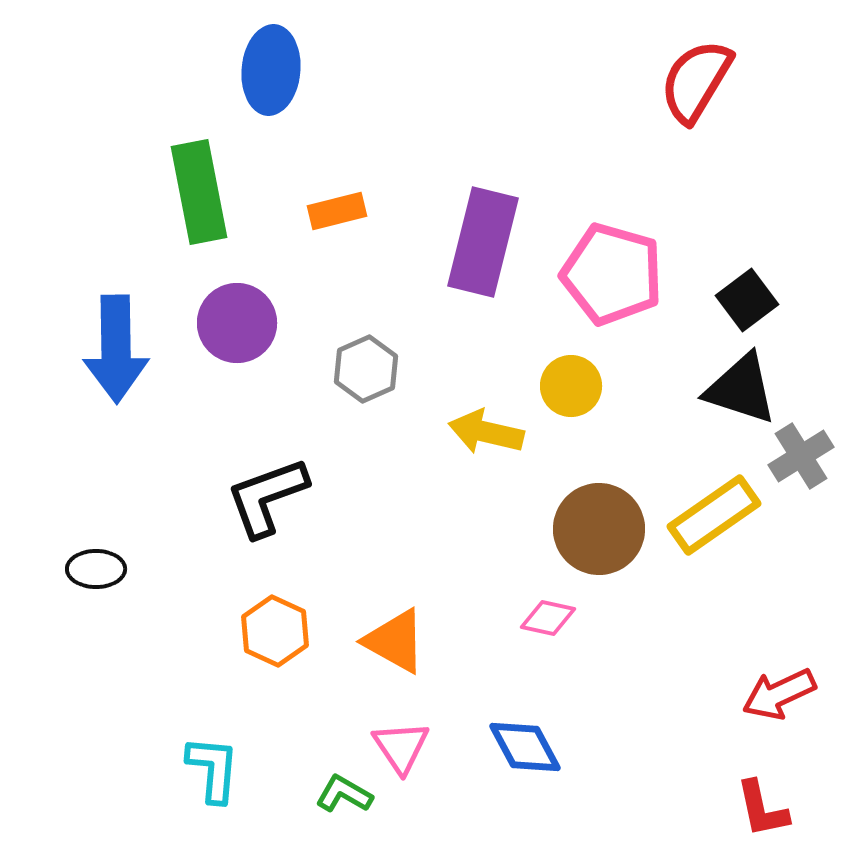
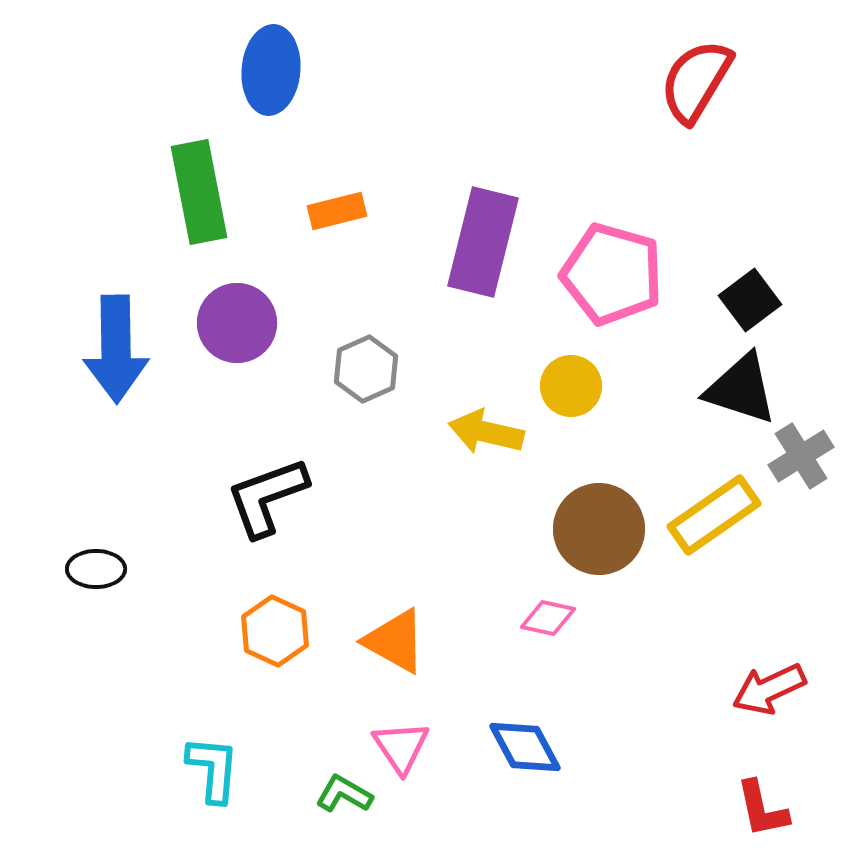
black square: moved 3 px right
red arrow: moved 10 px left, 5 px up
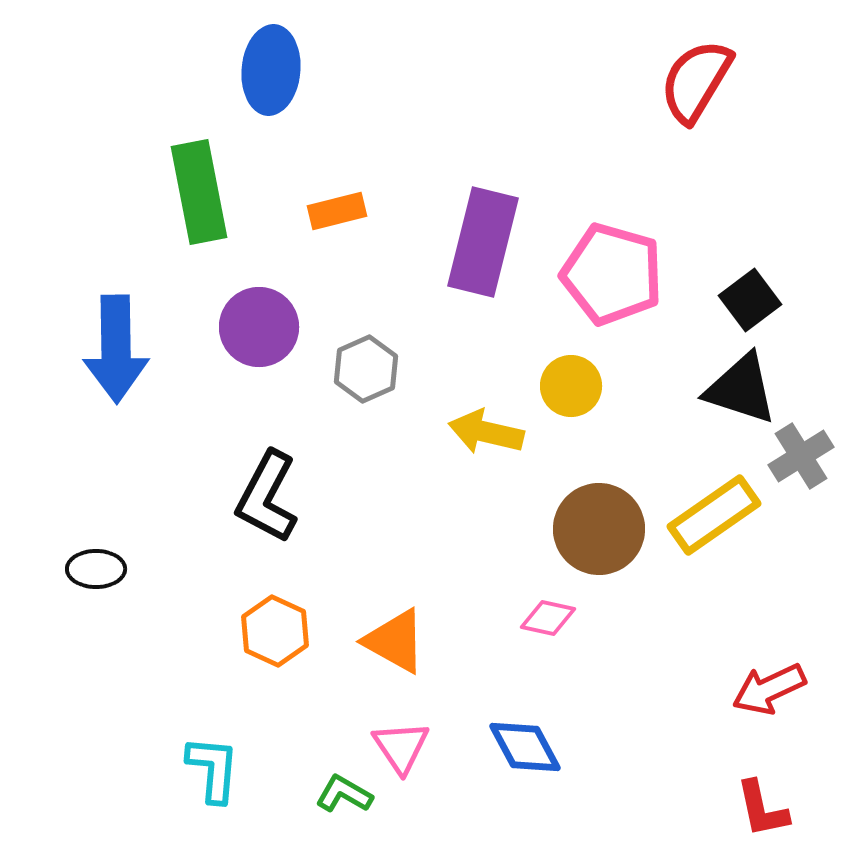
purple circle: moved 22 px right, 4 px down
black L-shape: rotated 42 degrees counterclockwise
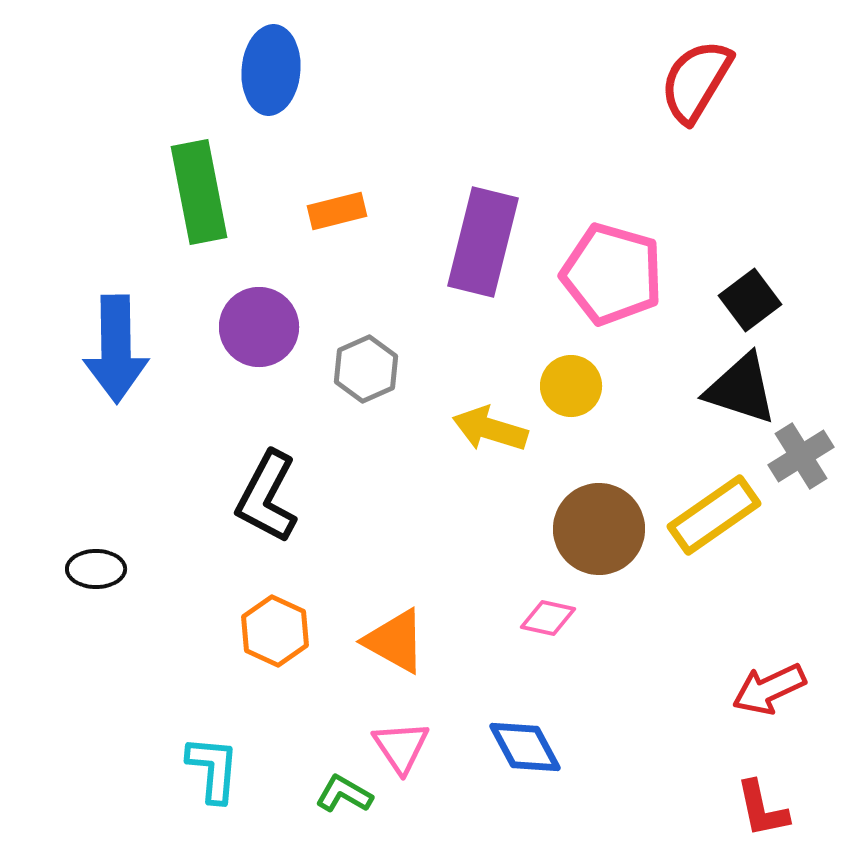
yellow arrow: moved 4 px right, 3 px up; rotated 4 degrees clockwise
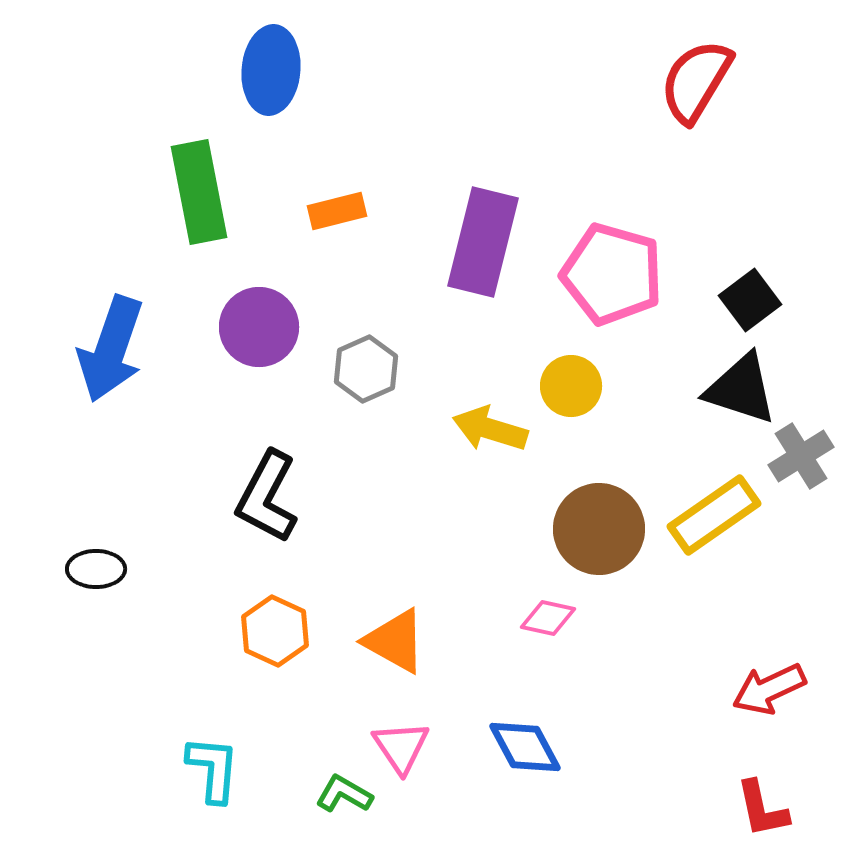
blue arrow: moved 5 px left; rotated 20 degrees clockwise
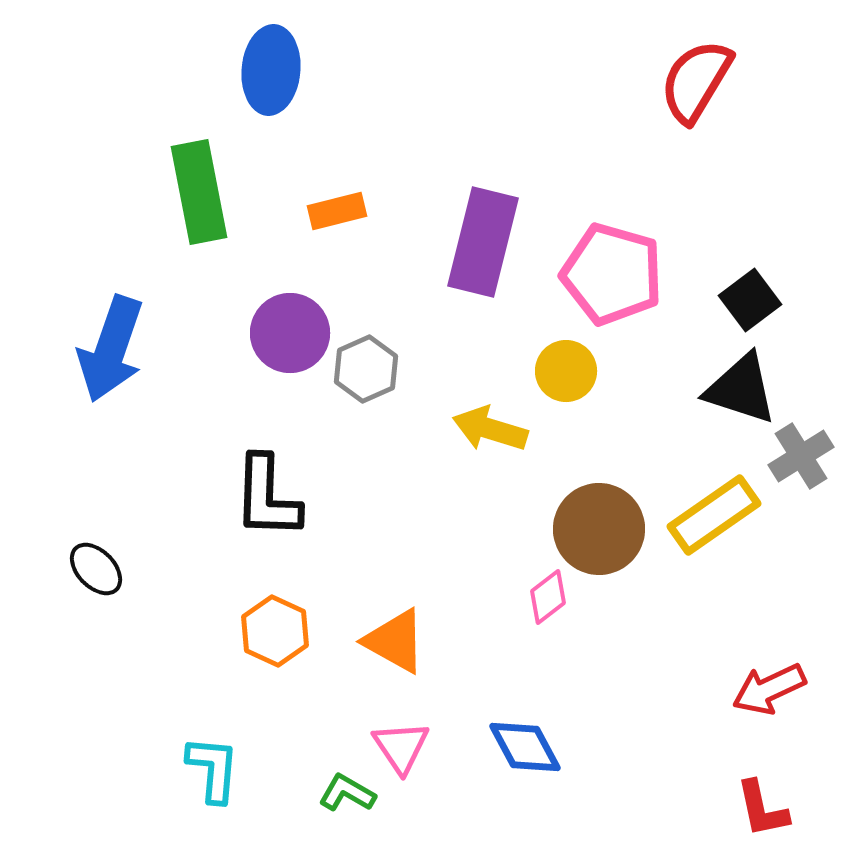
purple circle: moved 31 px right, 6 px down
yellow circle: moved 5 px left, 15 px up
black L-shape: rotated 26 degrees counterclockwise
black ellipse: rotated 46 degrees clockwise
pink diamond: moved 21 px up; rotated 50 degrees counterclockwise
green L-shape: moved 3 px right, 1 px up
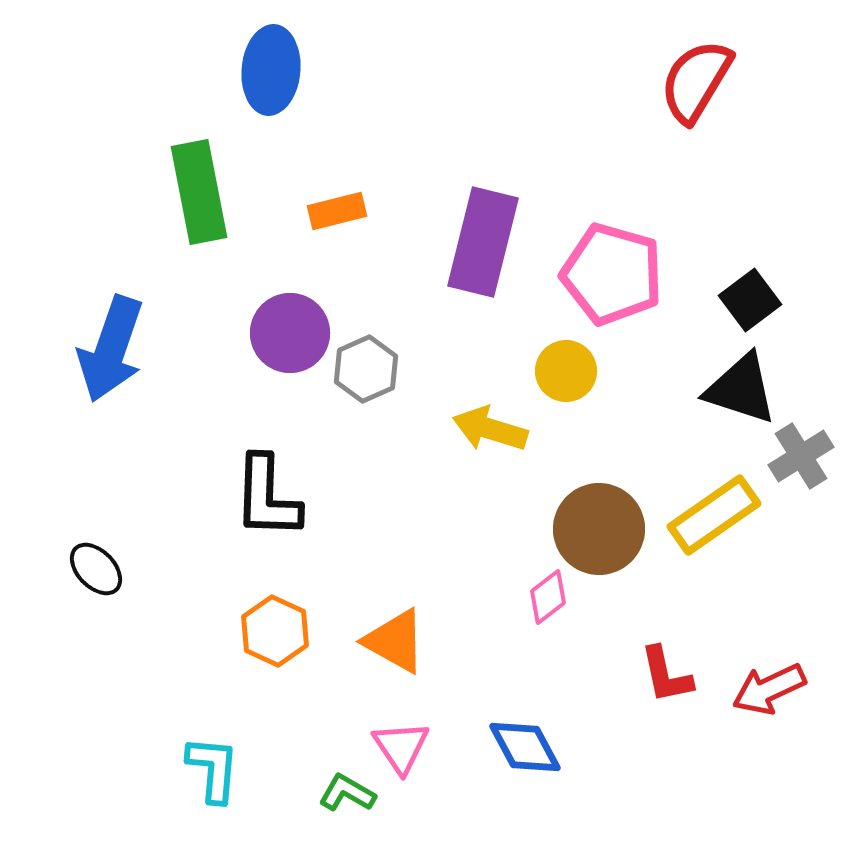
red L-shape: moved 96 px left, 134 px up
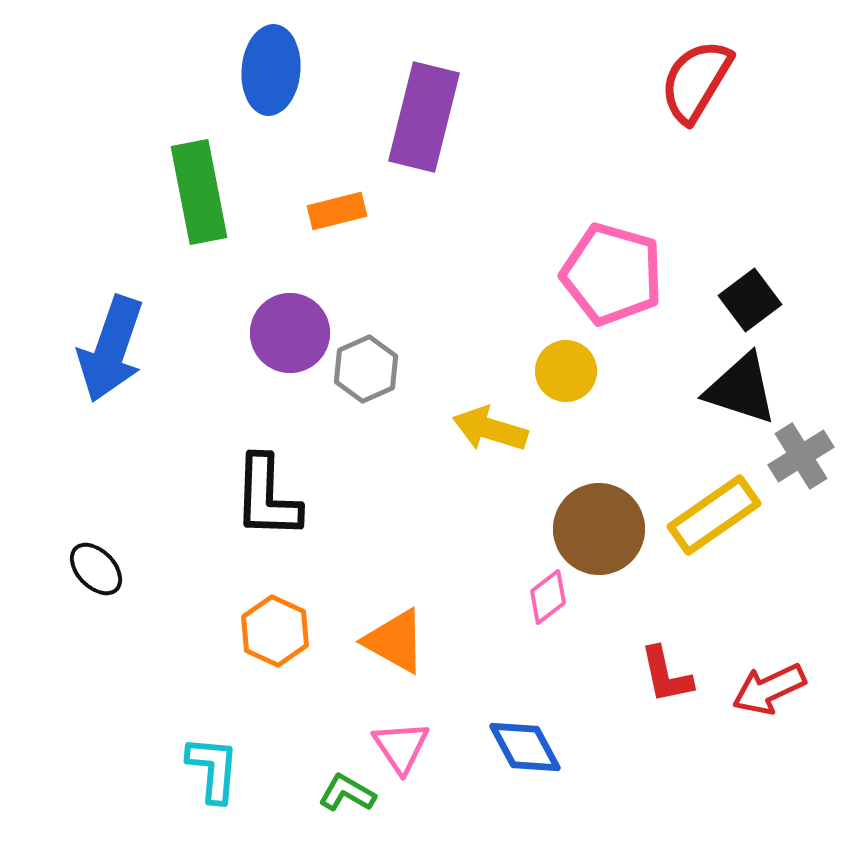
purple rectangle: moved 59 px left, 125 px up
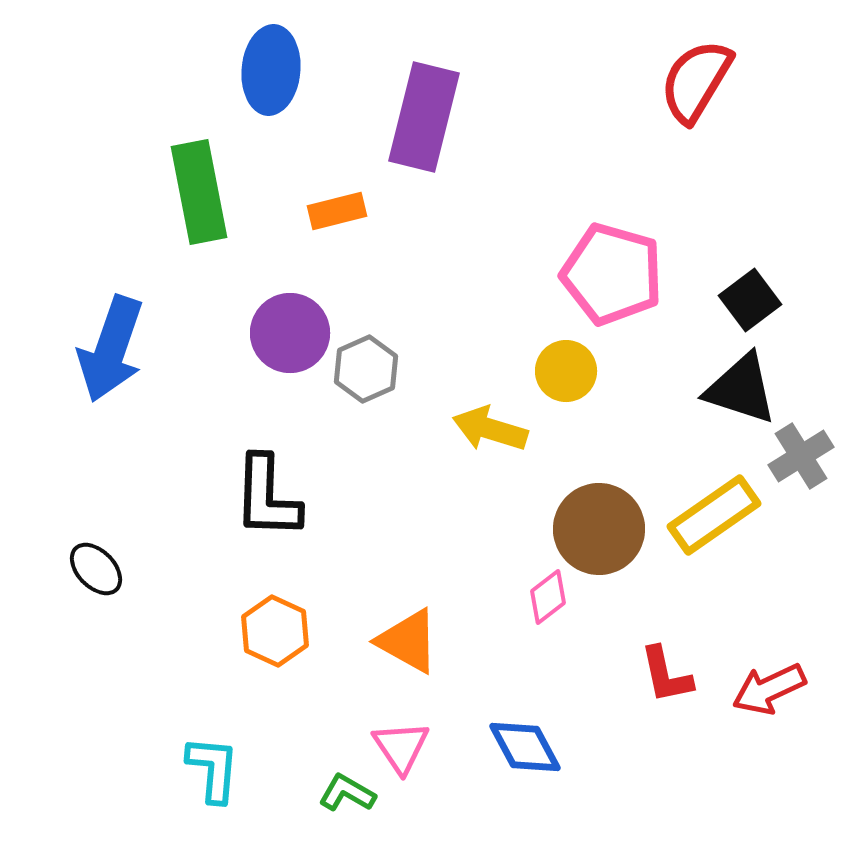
orange triangle: moved 13 px right
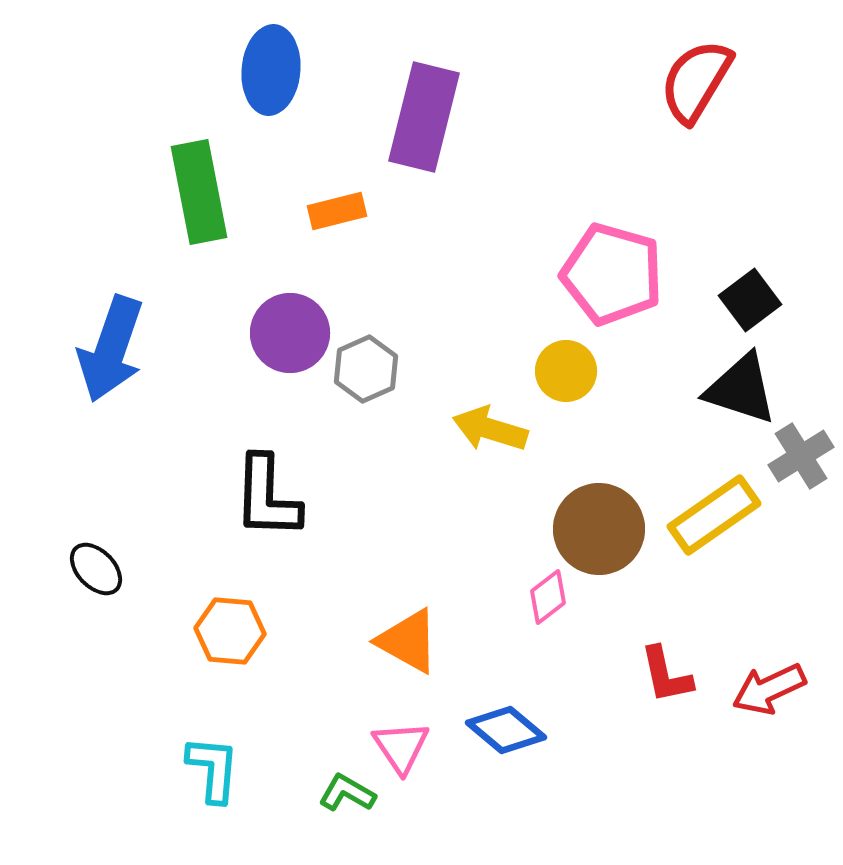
orange hexagon: moved 45 px left; rotated 20 degrees counterclockwise
blue diamond: moved 19 px left, 17 px up; rotated 22 degrees counterclockwise
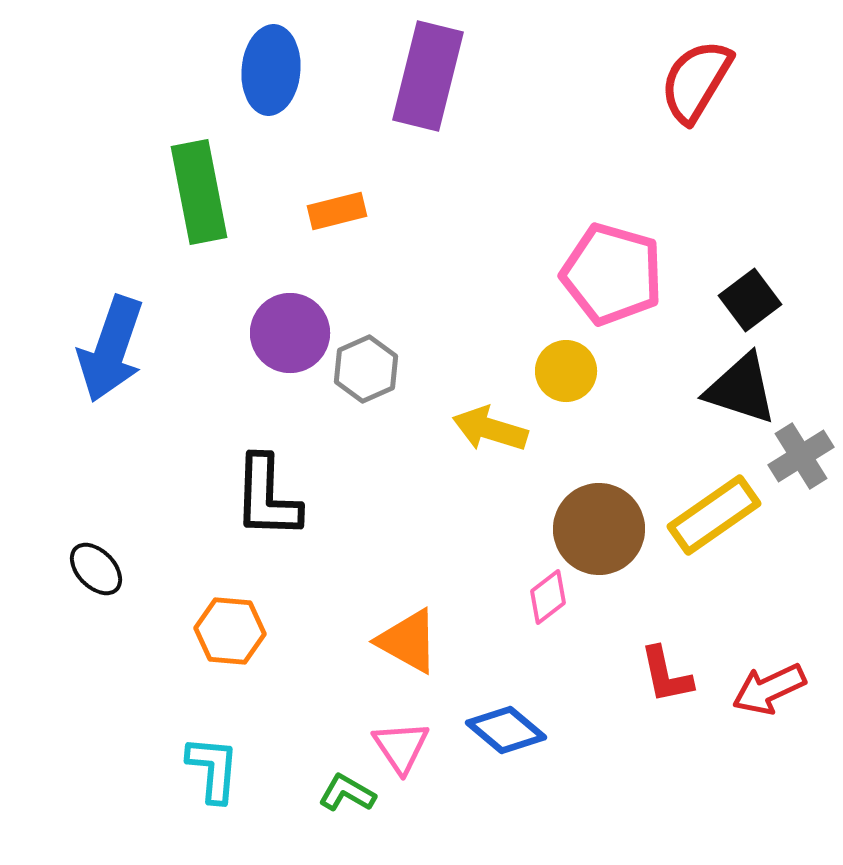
purple rectangle: moved 4 px right, 41 px up
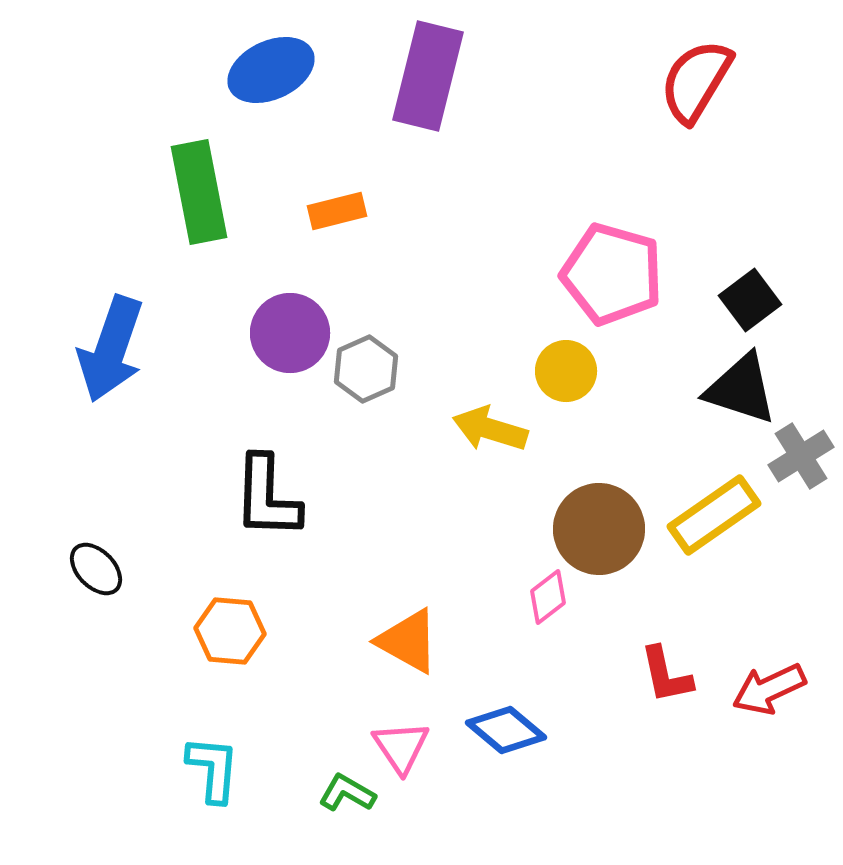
blue ellipse: rotated 60 degrees clockwise
